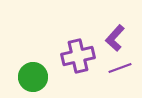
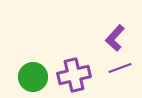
purple cross: moved 4 px left, 19 px down
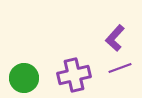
green circle: moved 9 px left, 1 px down
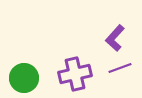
purple cross: moved 1 px right, 1 px up
